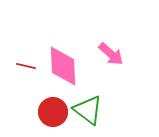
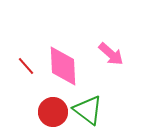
red line: rotated 36 degrees clockwise
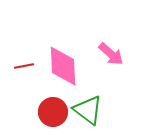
red line: moved 2 px left; rotated 60 degrees counterclockwise
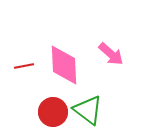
pink diamond: moved 1 px right, 1 px up
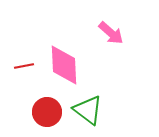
pink arrow: moved 21 px up
red circle: moved 6 px left
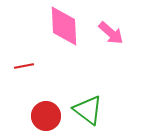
pink diamond: moved 39 px up
red circle: moved 1 px left, 4 px down
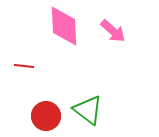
pink arrow: moved 2 px right, 2 px up
red line: rotated 18 degrees clockwise
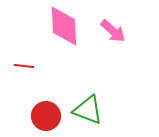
green triangle: rotated 16 degrees counterclockwise
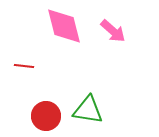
pink diamond: rotated 12 degrees counterclockwise
green triangle: rotated 12 degrees counterclockwise
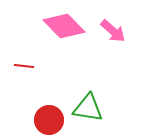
pink diamond: rotated 30 degrees counterclockwise
green triangle: moved 2 px up
red circle: moved 3 px right, 4 px down
